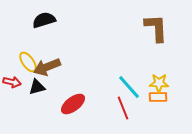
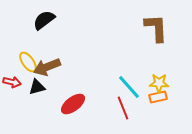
black semicircle: rotated 20 degrees counterclockwise
orange rectangle: rotated 12 degrees counterclockwise
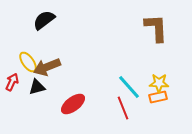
red arrow: rotated 78 degrees counterclockwise
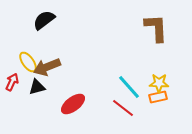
red line: rotated 30 degrees counterclockwise
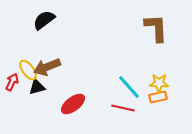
yellow ellipse: moved 8 px down
red line: rotated 25 degrees counterclockwise
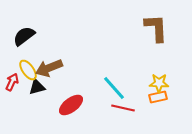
black semicircle: moved 20 px left, 16 px down
brown arrow: moved 2 px right, 1 px down
cyan line: moved 15 px left, 1 px down
red ellipse: moved 2 px left, 1 px down
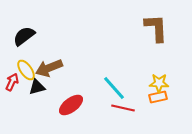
yellow ellipse: moved 2 px left
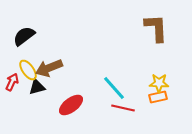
yellow ellipse: moved 2 px right
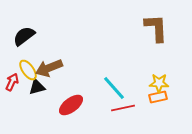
red line: rotated 25 degrees counterclockwise
